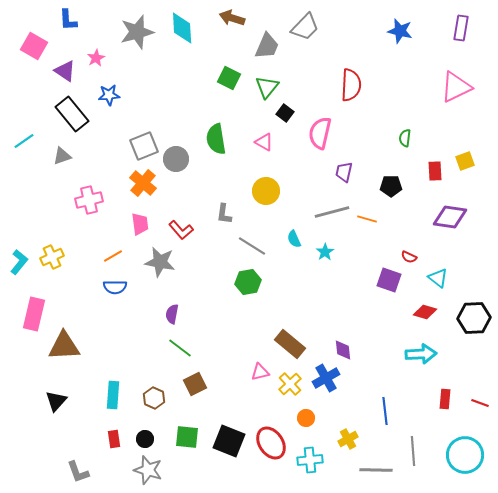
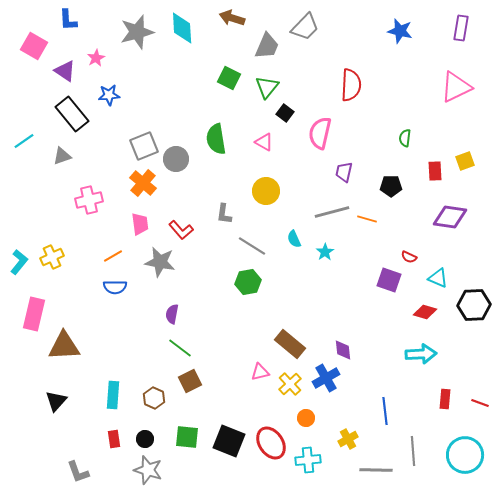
cyan triangle at (438, 278): rotated 15 degrees counterclockwise
black hexagon at (474, 318): moved 13 px up
brown square at (195, 384): moved 5 px left, 3 px up
cyan cross at (310, 460): moved 2 px left
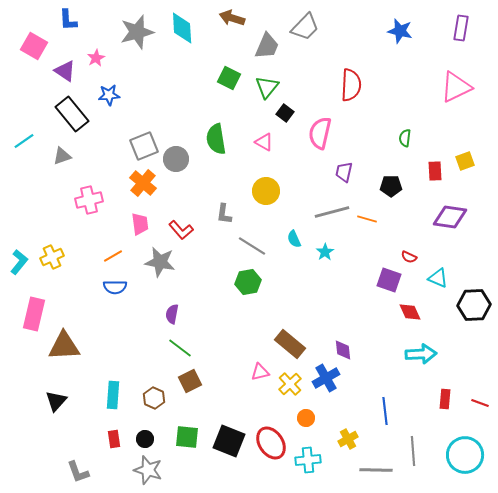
red diamond at (425, 312): moved 15 px left; rotated 50 degrees clockwise
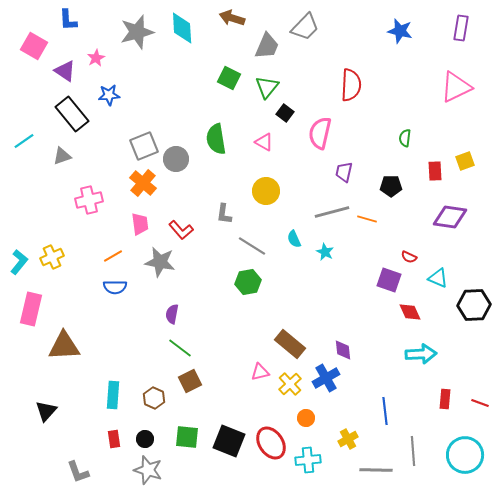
cyan star at (325, 252): rotated 12 degrees counterclockwise
pink rectangle at (34, 314): moved 3 px left, 5 px up
black triangle at (56, 401): moved 10 px left, 10 px down
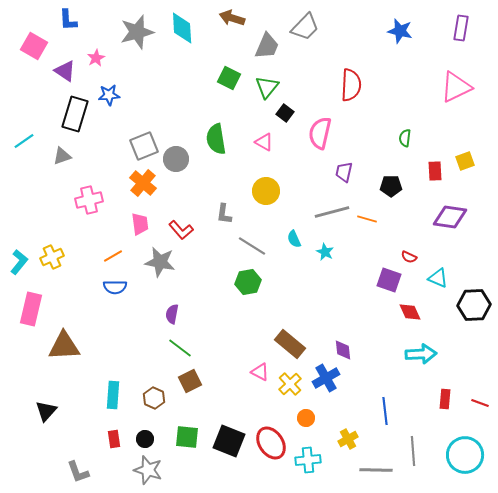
black rectangle at (72, 114): moved 3 px right; rotated 56 degrees clockwise
pink triangle at (260, 372): rotated 42 degrees clockwise
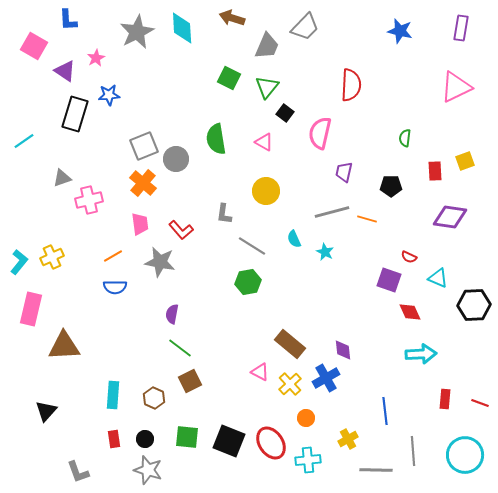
gray star at (137, 32): rotated 12 degrees counterclockwise
gray triangle at (62, 156): moved 22 px down
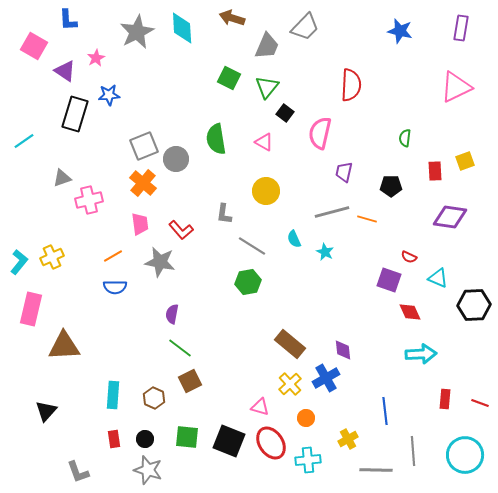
pink triangle at (260, 372): moved 35 px down; rotated 12 degrees counterclockwise
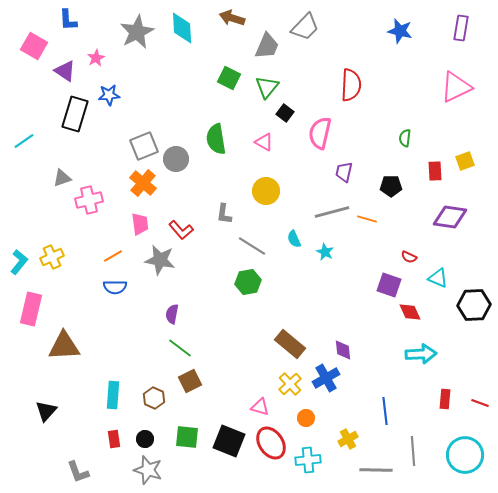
gray star at (160, 262): moved 2 px up
purple square at (389, 280): moved 5 px down
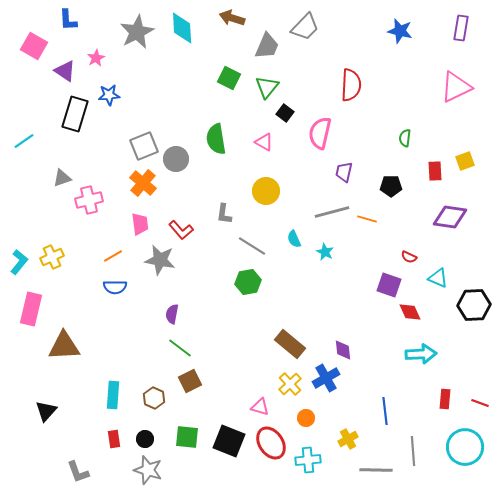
cyan circle at (465, 455): moved 8 px up
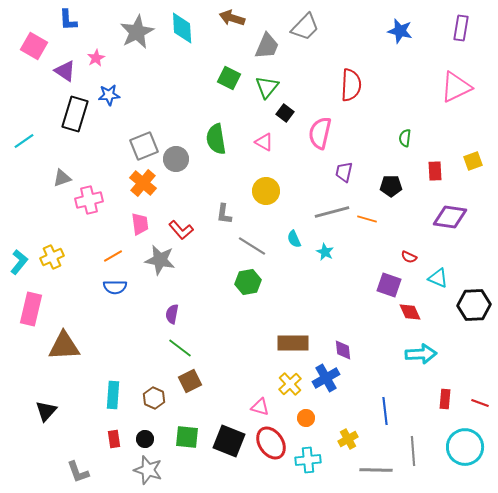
yellow square at (465, 161): moved 8 px right
brown rectangle at (290, 344): moved 3 px right, 1 px up; rotated 40 degrees counterclockwise
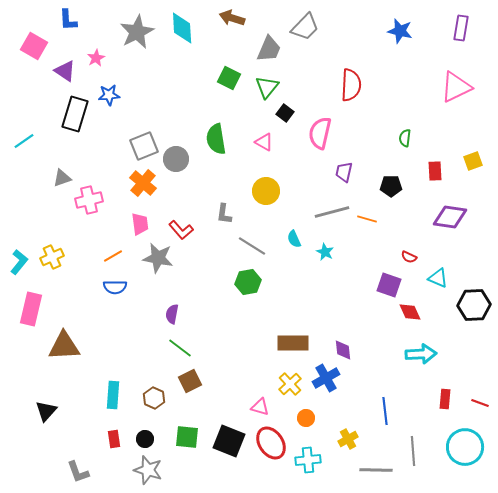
gray trapezoid at (267, 46): moved 2 px right, 3 px down
gray star at (160, 260): moved 2 px left, 2 px up
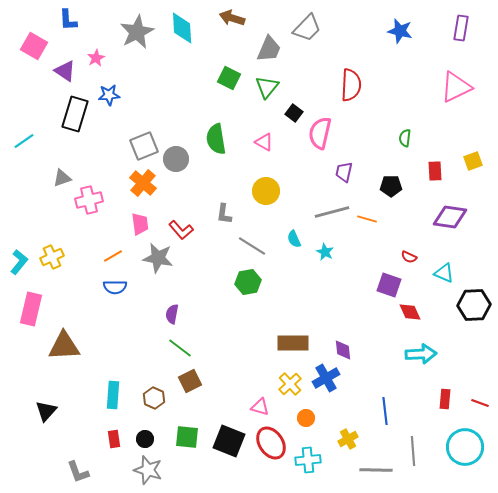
gray trapezoid at (305, 27): moved 2 px right, 1 px down
black square at (285, 113): moved 9 px right
cyan triangle at (438, 278): moved 6 px right, 5 px up
